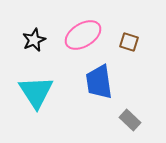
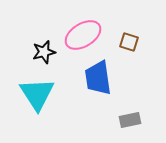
black star: moved 10 px right, 12 px down; rotated 10 degrees clockwise
blue trapezoid: moved 1 px left, 4 px up
cyan triangle: moved 1 px right, 2 px down
gray rectangle: rotated 55 degrees counterclockwise
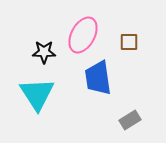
pink ellipse: rotated 30 degrees counterclockwise
brown square: rotated 18 degrees counterclockwise
black star: rotated 15 degrees clockwise
gray rectangle: rotated 20 degrees counterclockwise
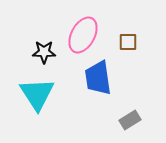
brown square: moved 1 px left
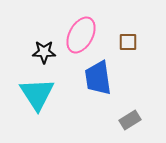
pink ellipse: moved 2 px left
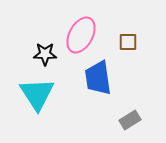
black star: moved 1 px right, 2 px down
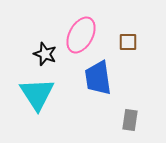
black star: rotated 20 degrees clockwise
gray rectangle: rotated 50 degrees counterclockwise
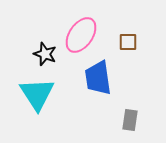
pink ellipse: rotated 6 degrees clockwise
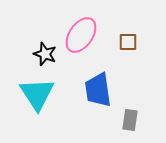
blue trapezoid: moved 12 px down
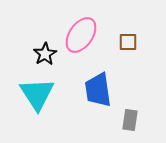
black star: rotated 20 degrees clockwise
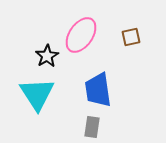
brown square: moved 3 px right, 5 px up; rotated 12 degrees counterclockwise
black star: moved 2 px right, 2 px down
gray rectangle: moved 38 px left, 7 px down
